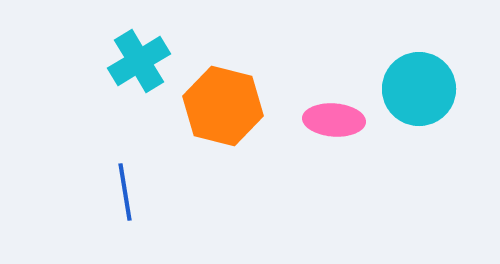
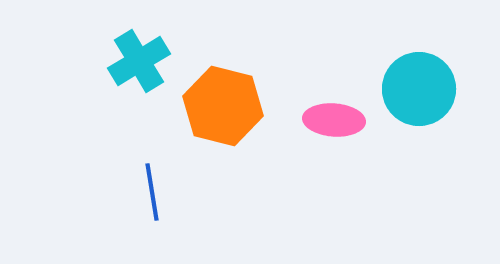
blue line: moved 27 px right
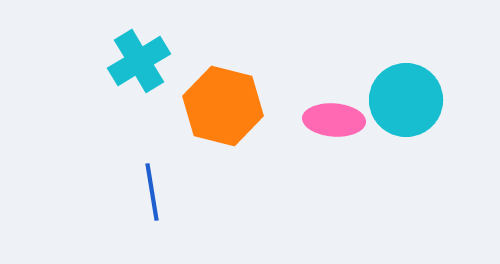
cyan circle: moved 13 px left, 11 px down
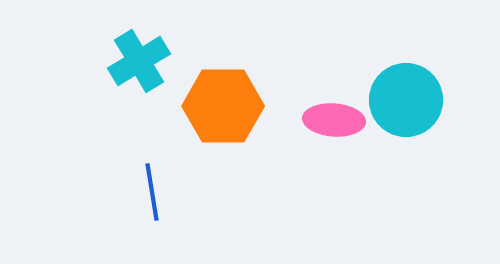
orange hexagon: rotated 14 degrees counterclockwise
